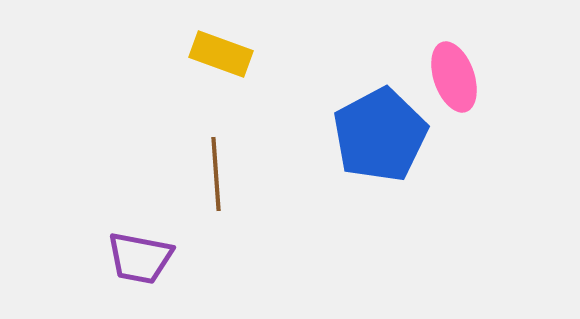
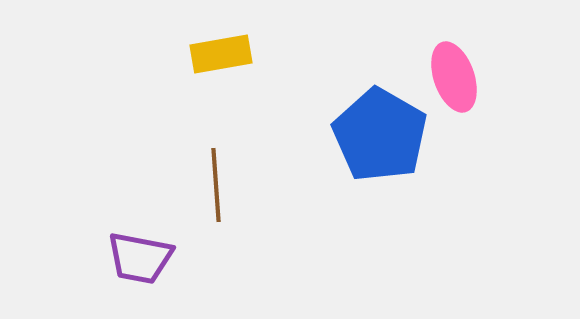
yellow rectangle: rotated 30 degrees counterclockwise
blue pentagon: rotated 14 degrees counterclockwise
brown line: moved 11 px down
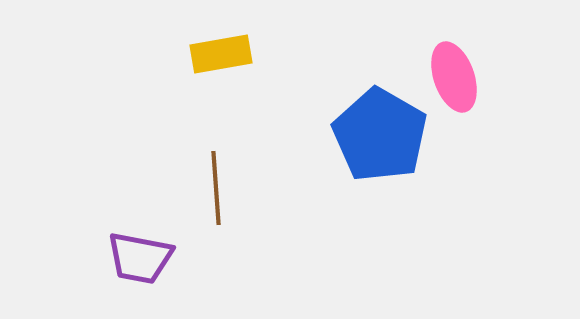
brown line: moved 3 px down
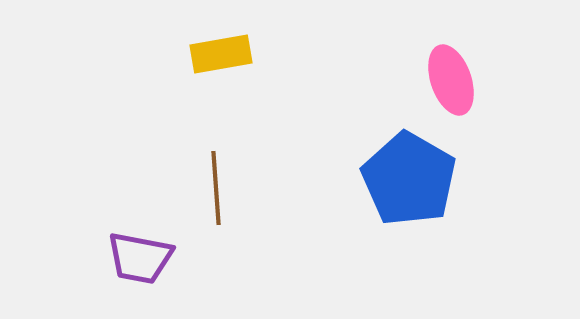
pink ellipse: moved 3 px left, 3 px down
blue pentagon: moved 29 px right, 44 px down
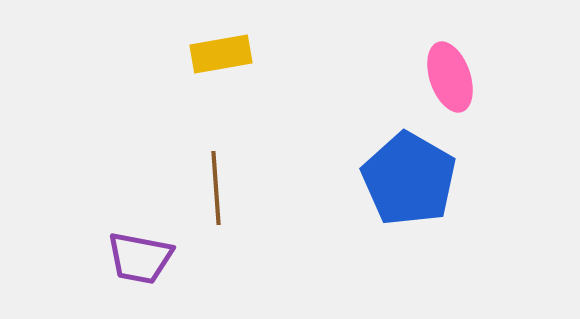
pink ellipse: moved 1 px left, 3 px up
